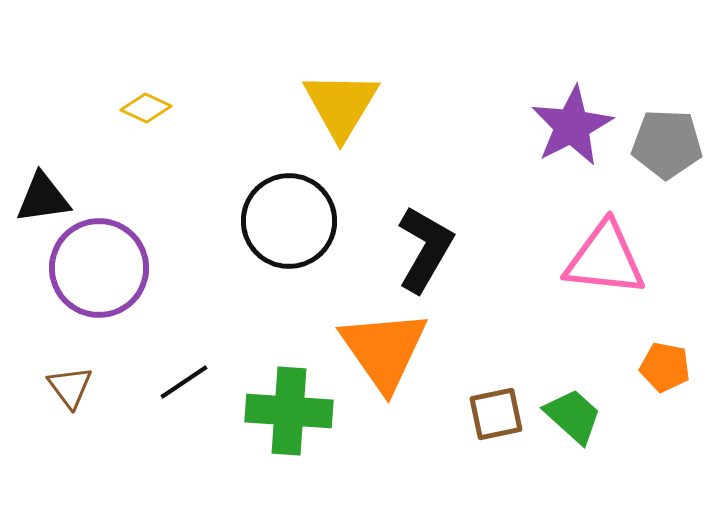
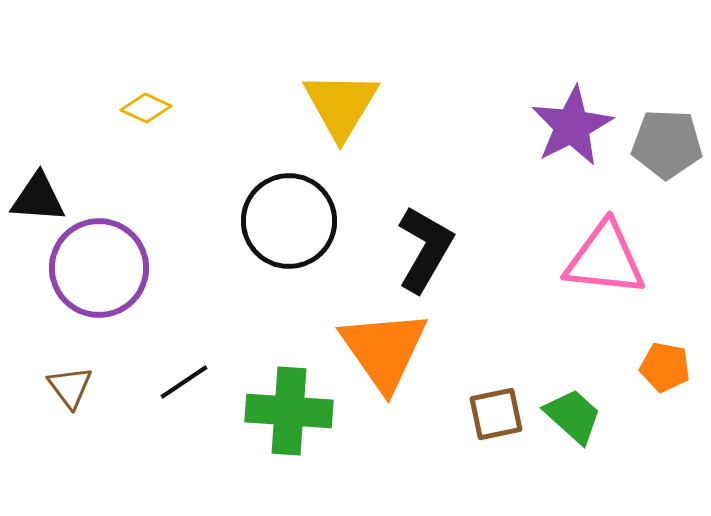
black triangle: moved 5 px left; rotated 12 degrees clockwise
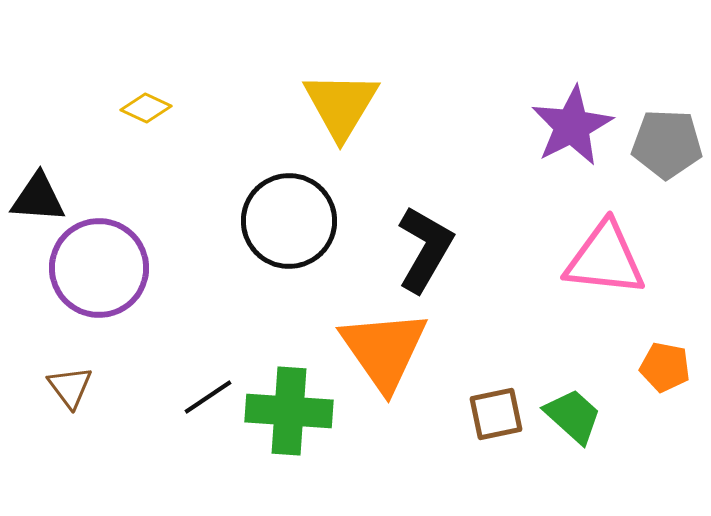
black line: moved 24 px right, 15 px down
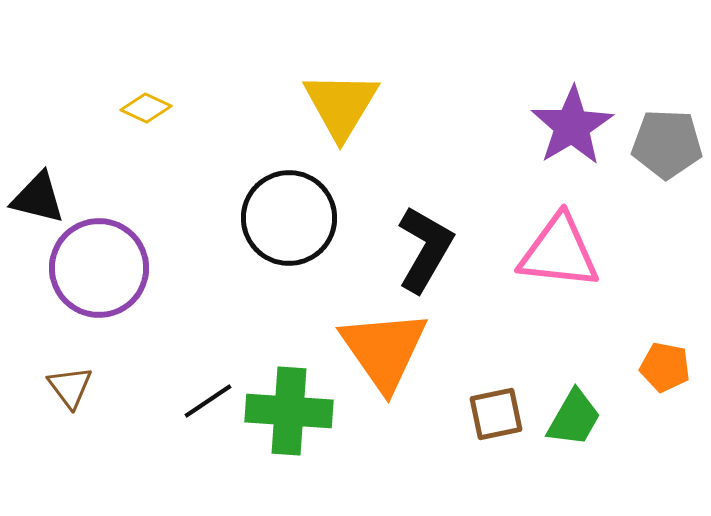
purple star: rotated 4 degrees counterclockwise
black triangle: rotated 10 degrees clockwise
black circle: moved 3 px up
pink triangle: moved 46 px left, 7 px up
black line: moved 4 px down
green trapezoid: moved 1 px right, 2 px down; rotated 78 degrees clockwise
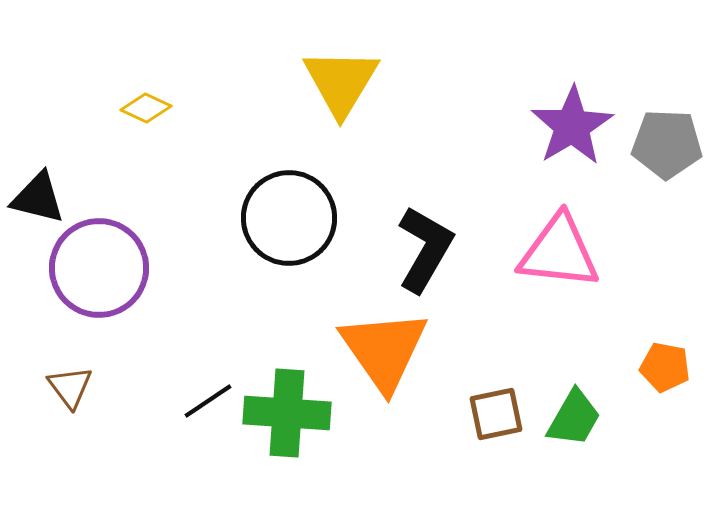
yellow triangle: moved 23 px up
green cross: moved 2 px left, 2 px down
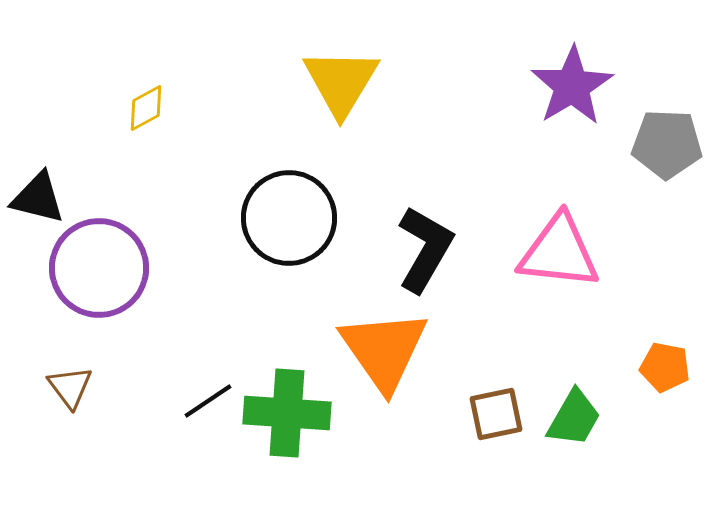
yellow diamond: rotated 54 degrees counterclockwise
purple star: moved 40 px up
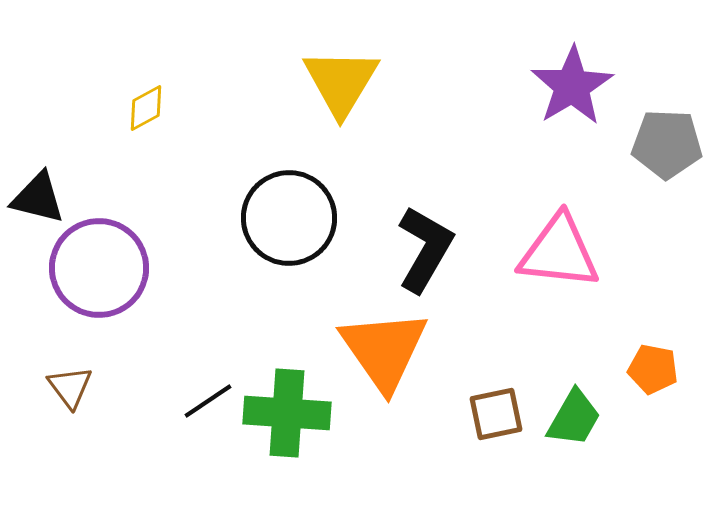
orange pentagon: moved 12 px left, 2 px down
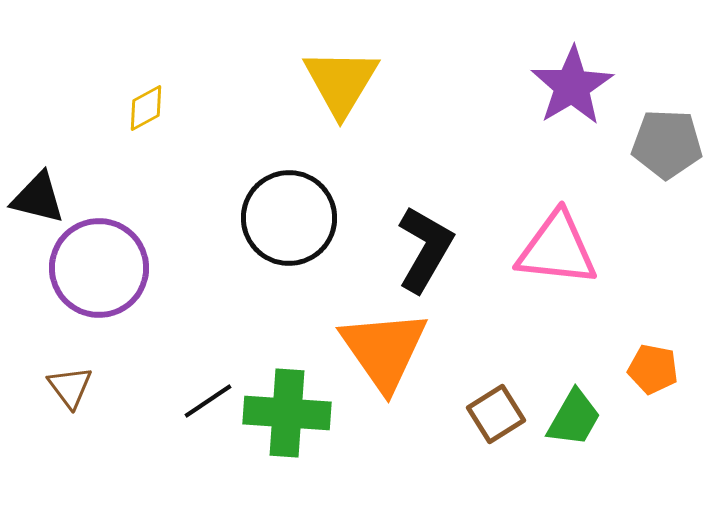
pink triangle: moved 2 px left, 3 px up
brown square: rotated 20 degrees counterclockwise
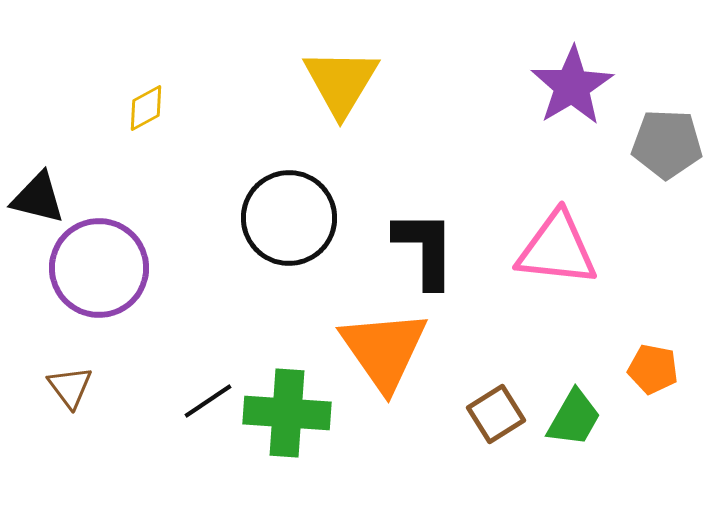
black L-shape: rotated 30 degrees counterclockwise
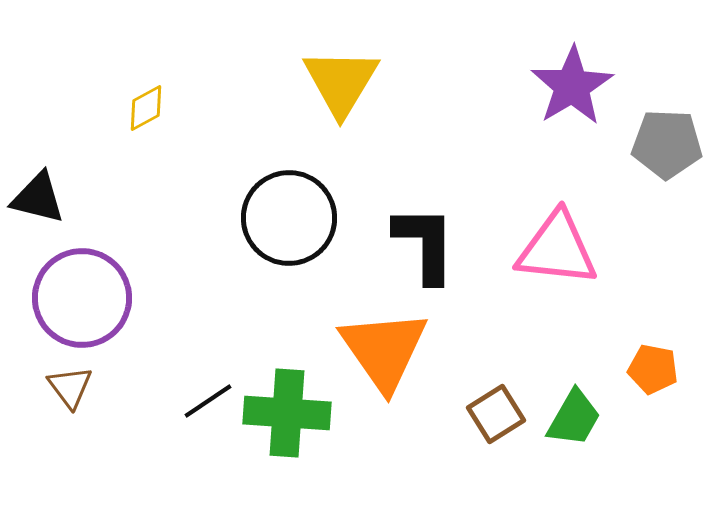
black L-shape: moved 5 px up
purple circle: moved 17 px left, 30 px down
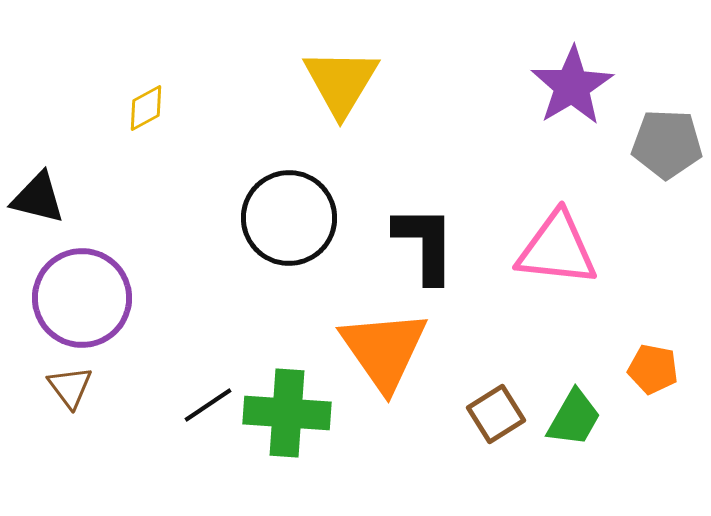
black line: moved 4 px down
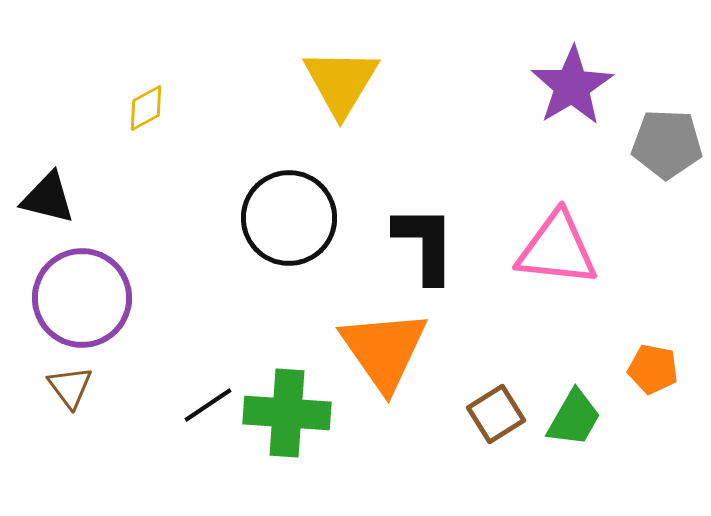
black triangle: moved 10 px right
